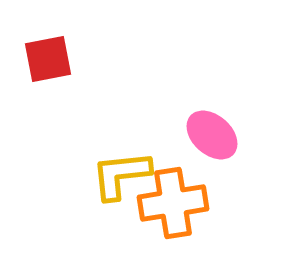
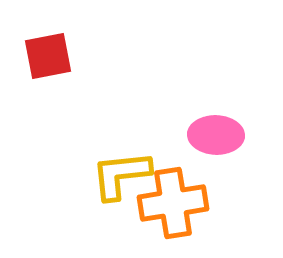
red square: moved 3 px up
pink ellipse: moved 4 px right; rotated 40 degrees counterclockwise
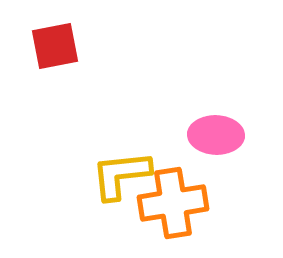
red square: moved 7 px right, 10 px up
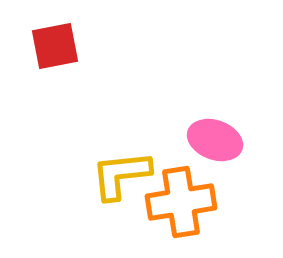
pink ellipse: moved 1 px left, 5 px down; rotated 18 degrees clockwise
orange cross: moved 8 px right, 1 px up
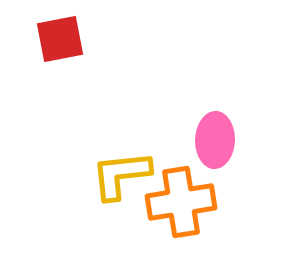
red square: moved 5 px right, 7 px up
pink ellipse: rotated 72 degrees clockwise
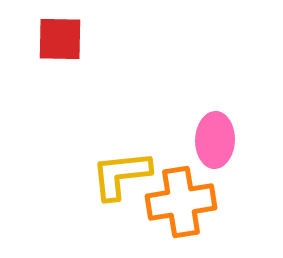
red square: rotated 12 degrees clockwise
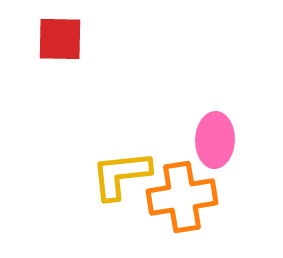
orange cross: moved 1 px right, 5 px up
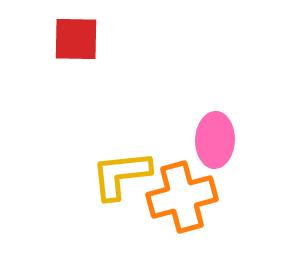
red square: moved 16 px right
orange cross: rotated 6 degrees counterclockwise
